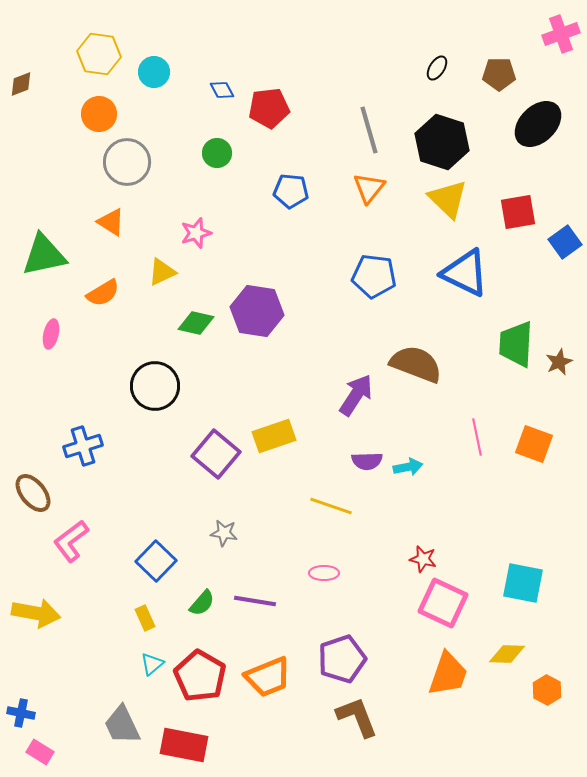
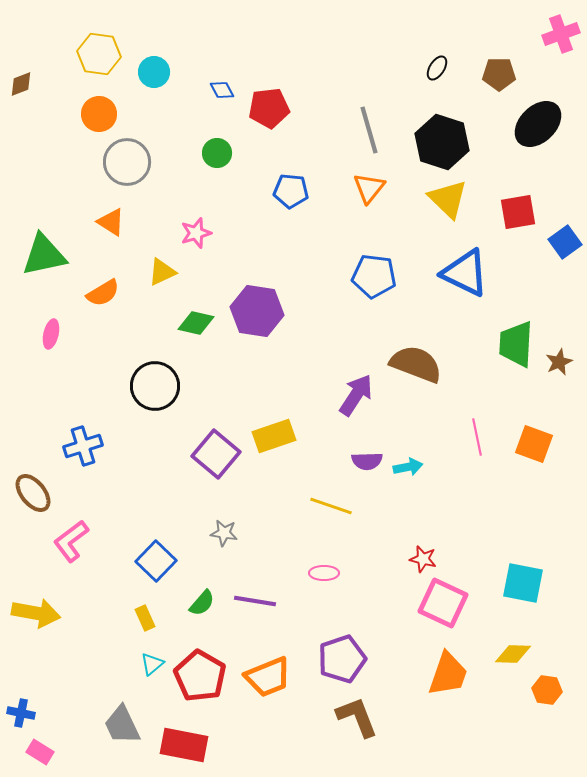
yellow diamond at (507, 654): moved 6 px right
orange hexagon at (547, 690): rotated 20 degrees counterclockwise
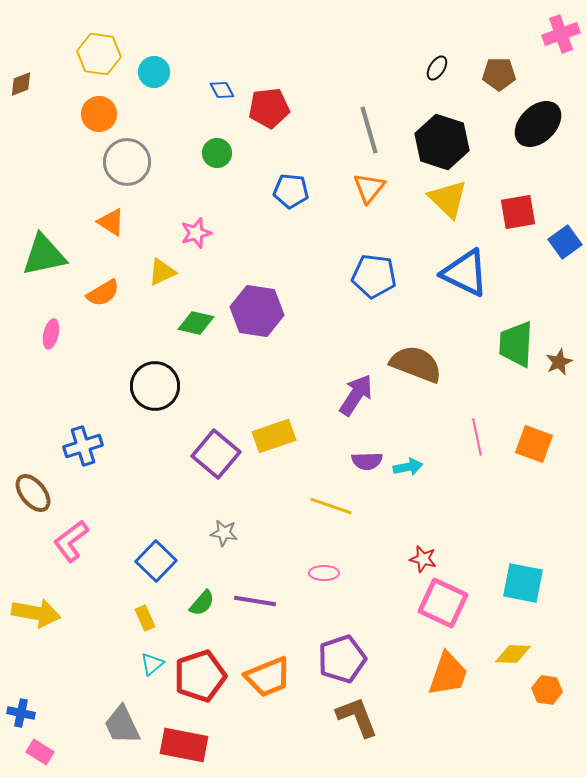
red pentagon at (200, 676): rotated 24 degrees clockwise
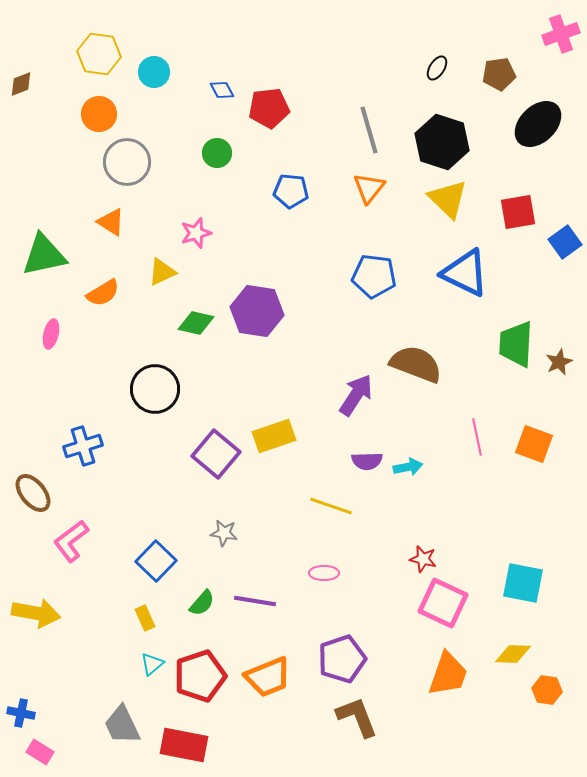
brown pentagon at (499, 74): rotated 8 degrees counterclockwise
black circle at (155, 386): moved 3 px down
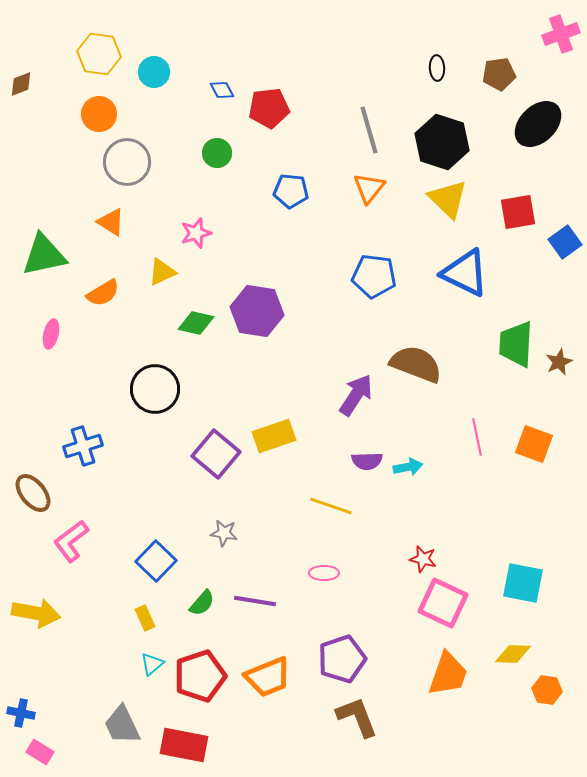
black ellipse at (437, 68): rotated 35 degrees counterclockwise
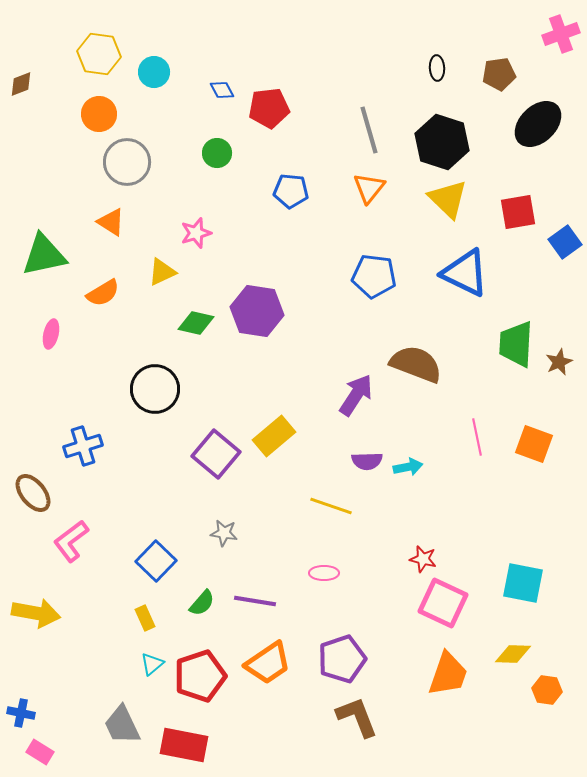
yellow rectangle at (274, 436): rotated 21 degrees counterclockwise
orange trapezoid at (268, 677): moved 14 px up; rotated 12 degrees counterclockwise
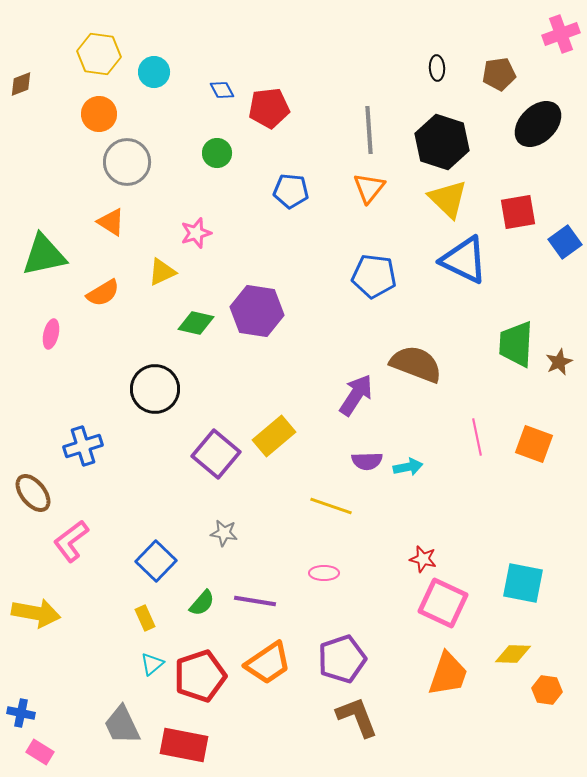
gray line at (369, 130): rotated 12 degrees clockwise
blue triangle at (465, 273): moved 1 px left, 13 px up
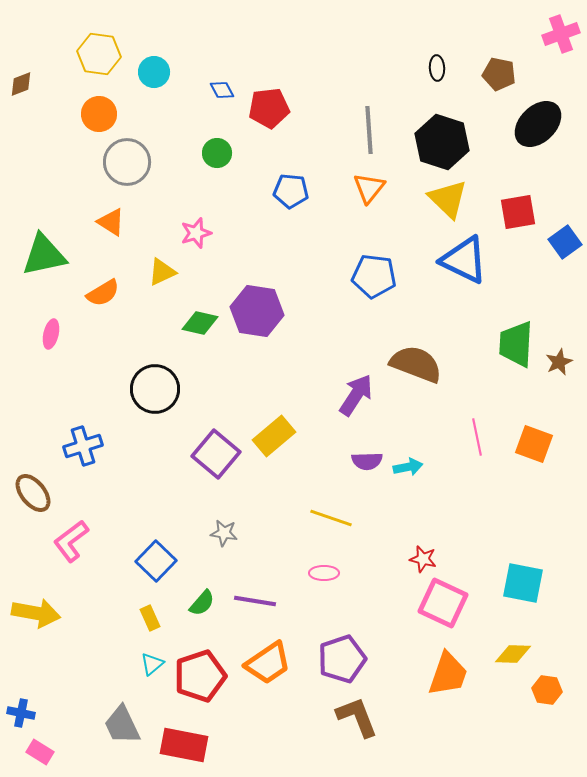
brown pentagon at (499, 74): rotated 20 degrees clockwise
green diamond at (196, 323): moved 4 px right
yellow line at (331, 506): moved 12 px down
yellow rectangle at (145, 618): moved 5 px right
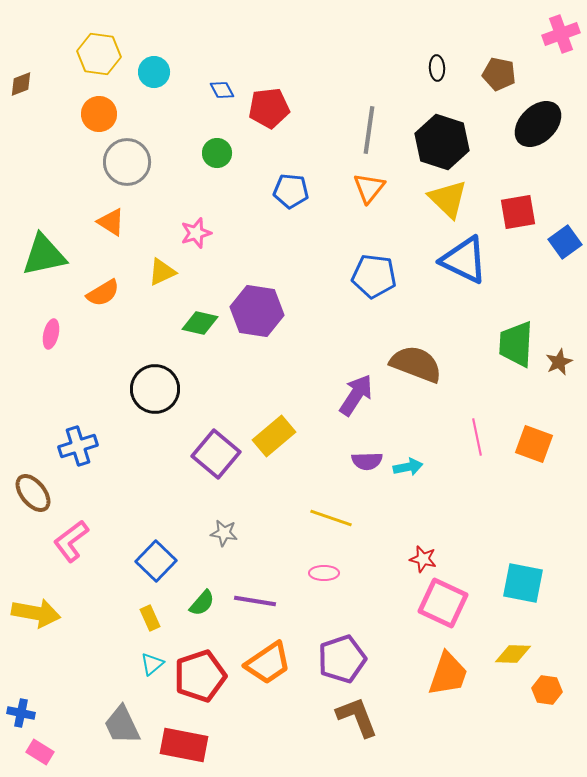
gray line at (369, 130): rotated 12 degrees clockwise
blue cross at (83, 446): moved 5 px left
